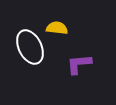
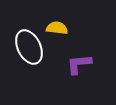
white ellipse: moved 1 px left
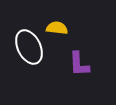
purple L-shape: rotated 88 degrees counterclockwise
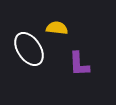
white ellipse: moved 2 px down; rotated 8 degrees counterclockwise
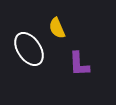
yellow semicircle: rotated 120 degrees counterclockwise
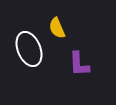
white ellipse: rotated 12 degrees clockwise
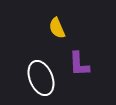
white ellipse: moved 12 px right, 29 px down
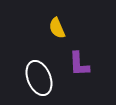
white ellipse: moved 2 px left
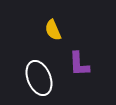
yellow semicircle: moved 4 px left, 2 px down
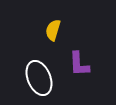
yellow semicircle: rotated 40 degrees clockwise
